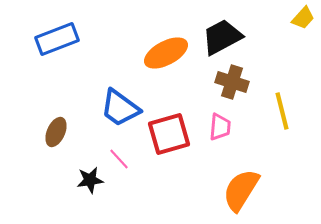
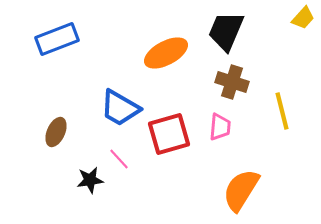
black trapezoid: moved 4 px right, 6 px up; rotated 39 degrees counterclockwise
blue trapezoid: rotated 6 degrees counterclockwise
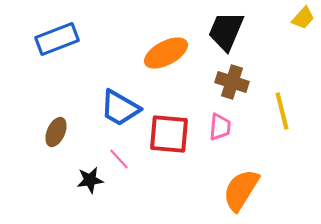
red square: rotated 21 degrees clockwise
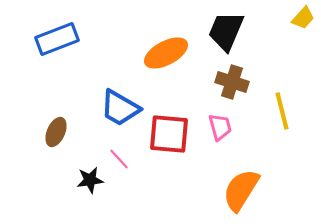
pink trapezoid: rotated 20 degrees counterclockwise
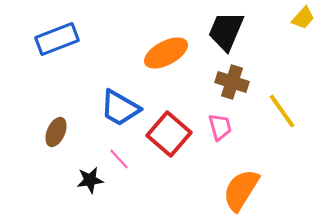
yellow line: rotated 21 degrees counterclockwise
red square: rotated 36 degrees clockwise
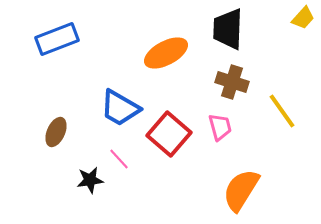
black trapezoid: moved 2 px right, 2 px up; rotated 21 degrees counterclockwise
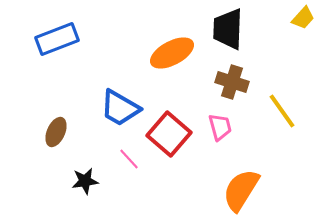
orange ellipse: moved 6 px right
pink line: moved 10 px right
black star: moved 5 px left, 1 px down
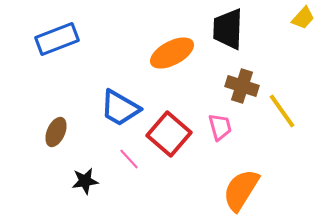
brown cross: moved 10 px right, 4 px down
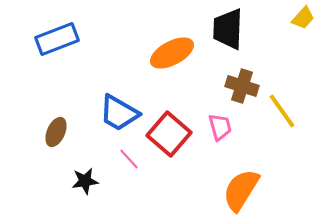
blue trapezoid: moved 1 px left, 5 px down
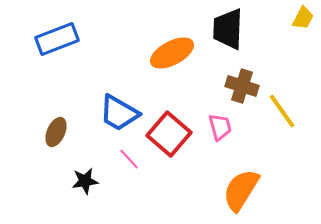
yellow trapezoid: rotated 15 degrees counterclockwise
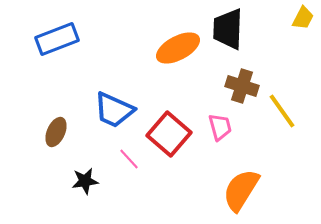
orange ellipse: moved 6 px right, 5 px up
blue trapezoid: moved 5 px left, 3 px up; rotated 6 degrees counterclockwise
